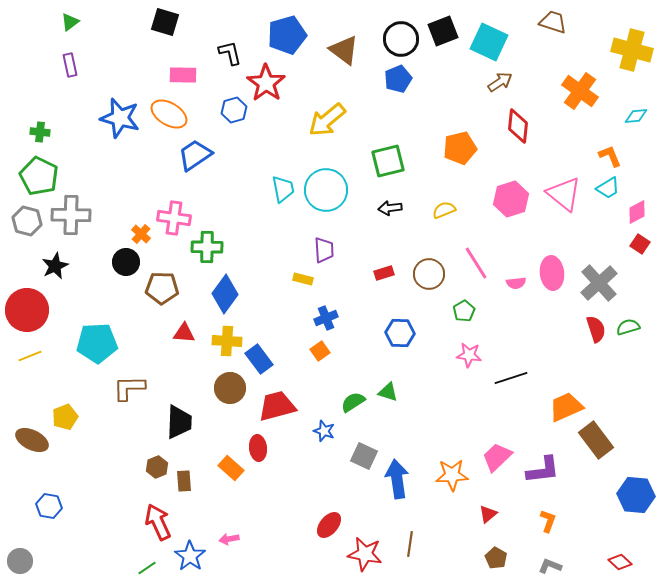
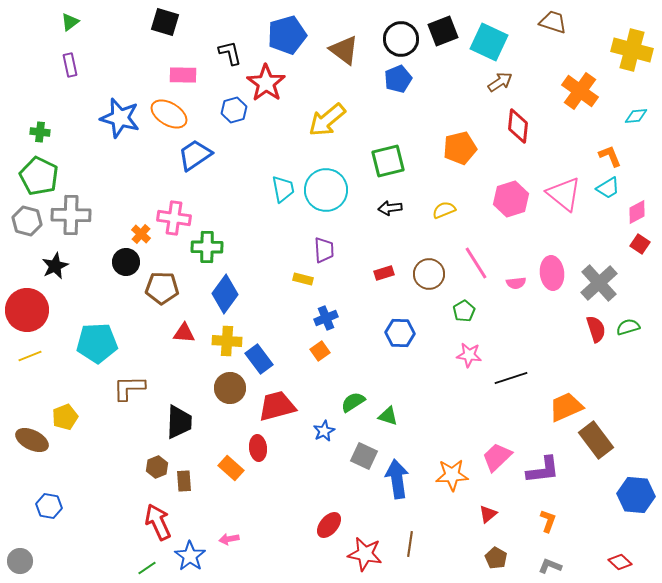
green triangle at (388, 392): moved 24 px down
blue star at (324, 431): rotated 25 degrees clockwise
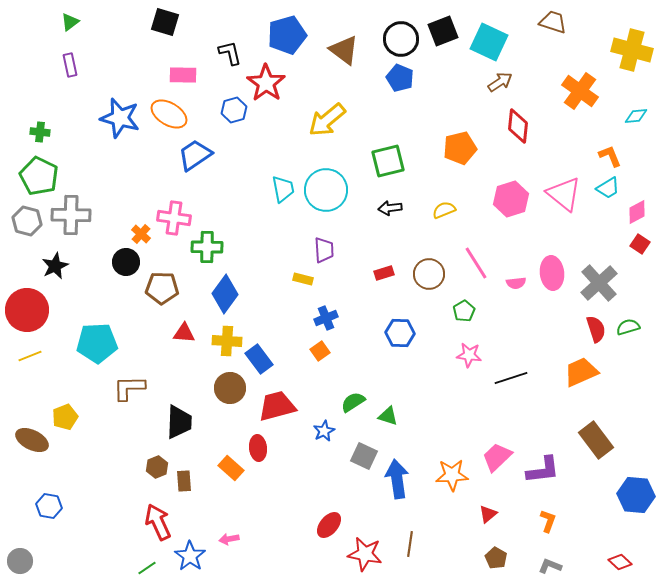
blue pentagon at (398, 79): moved 2 px right, 1 px up; rotated 28 degrees counterclockwise
orange trapezoid at (566, 407): moved 15 px right, 35 px up
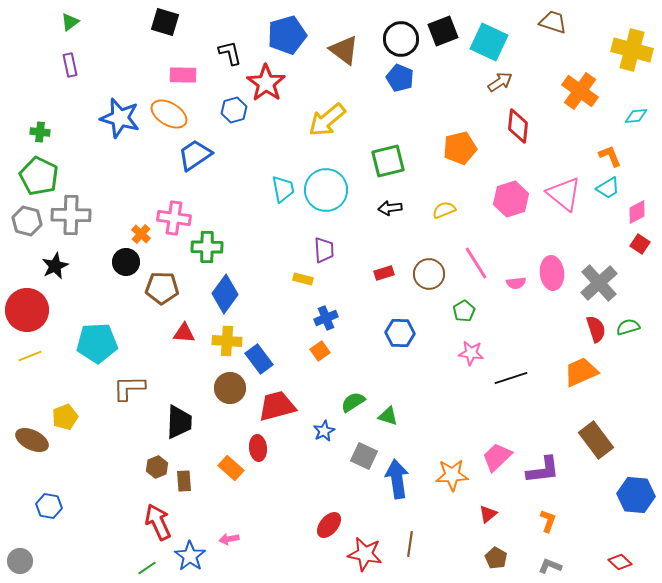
pink star at (469, 355): moved 2 px right, 2 px up
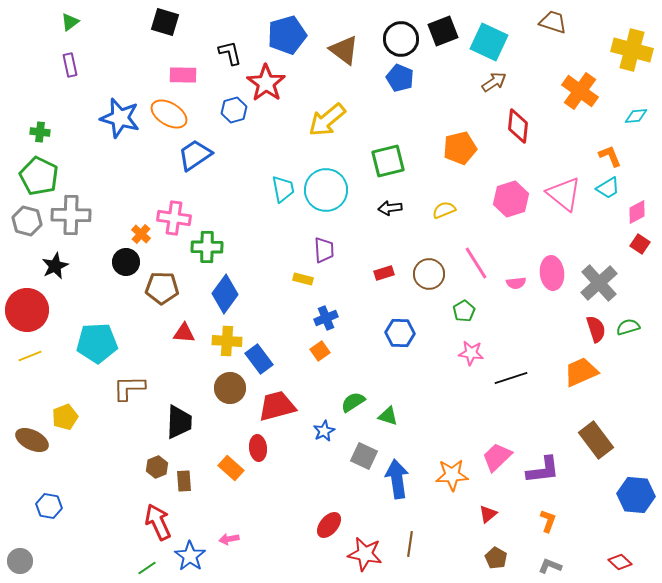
brown arrow at (500, 82): moved 6 px left
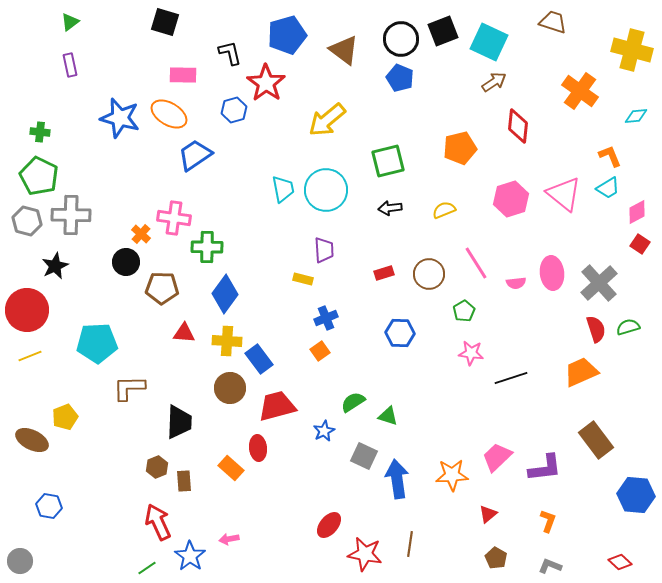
purple L-shape at (543, 470): moved 2 px right, 2 px up
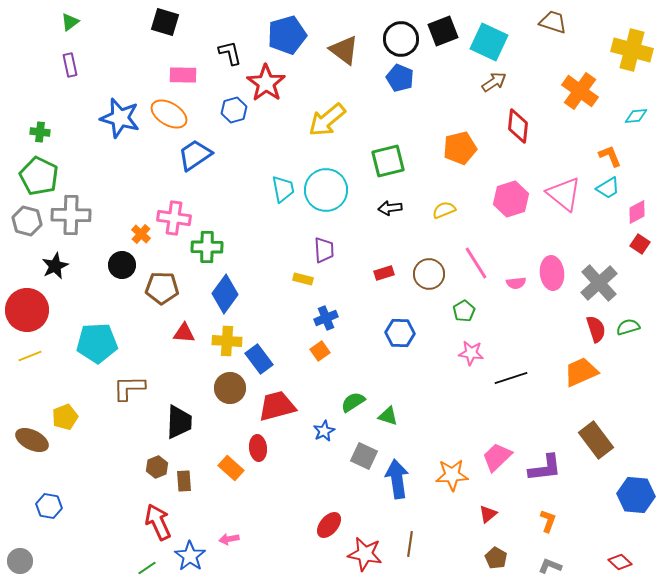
black circle at (126, 262): moved 4 px left, 3 px down
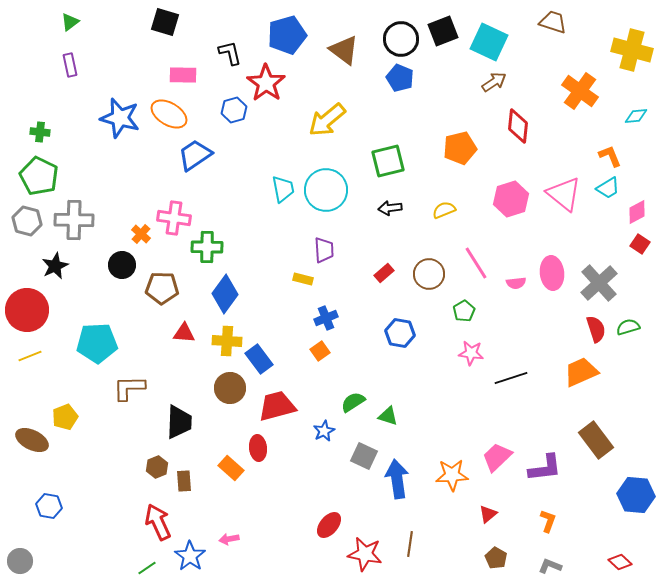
gray cross at (71, 215): moved 3 px right, 5 px down
red rectangle at (384, 273): rotated 24 degrees counterclockwise
blue hexagon at (400, 333): rotated 8 degrees clockwise
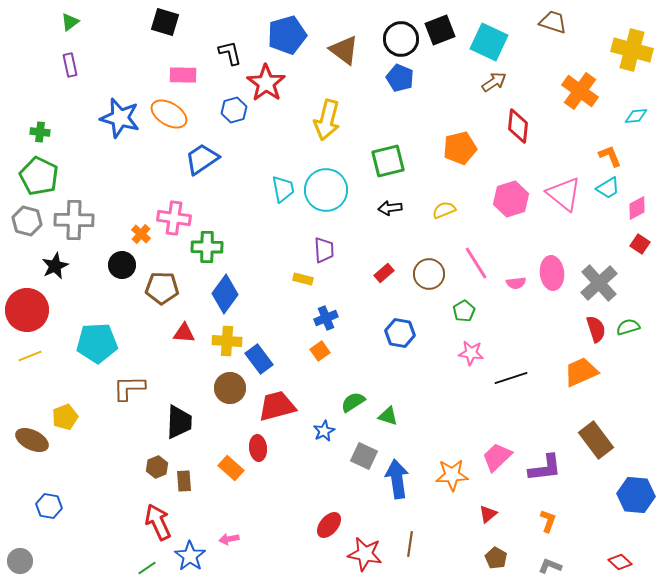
black square at (443, 31): moved 3 px left, 1 px up
yellow arrow at (327, 120): rotated 36 degrees counterclockwise
blue trapezoid at (195, 155): moved 7 px right, 4 px down
pink diamond at (637, 212): moved 4 px up
